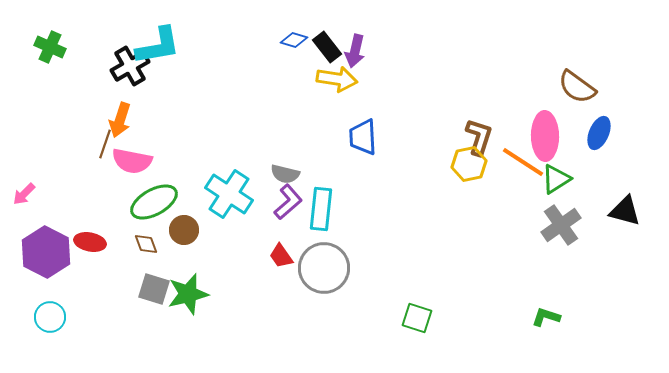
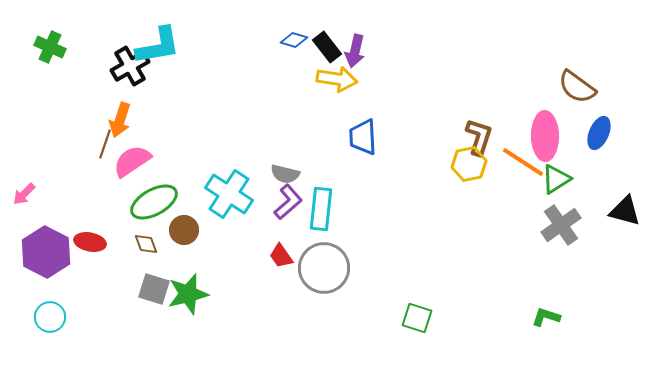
pink semicircle: rotated 135 degrees clockwise
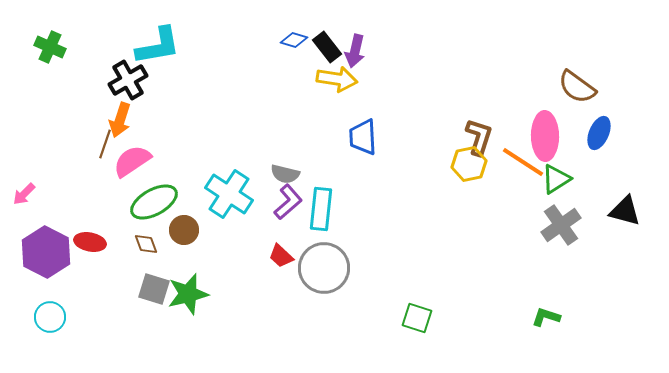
black cross: moved 2 px left, 14 px down
red trapezoid: rotated 12 degrees counterclockwise
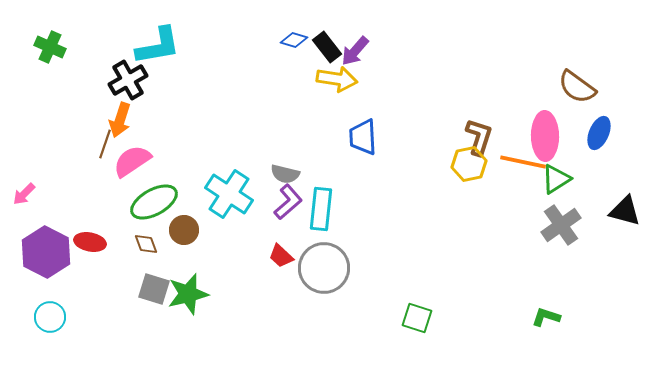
purple arrow: rotated 28 degrees clockwise
orange line: rotated 21 degrees counterclockwise
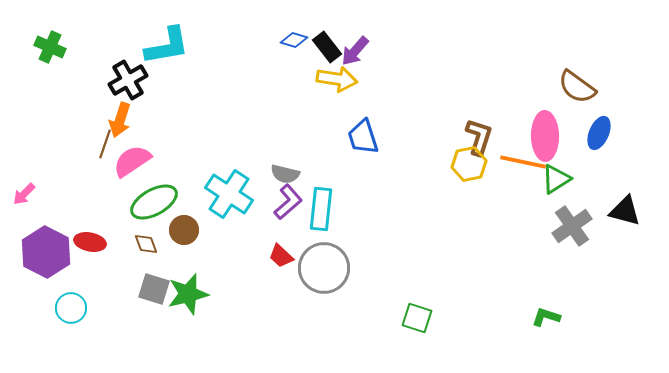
cyan L-shape: moved 9 px right
blue trapezoid: rotated 15 degrees counterclockwise
gray cross: moved 11 px right, 1 px down
cyan circle: moved 21 px right, 9 px up
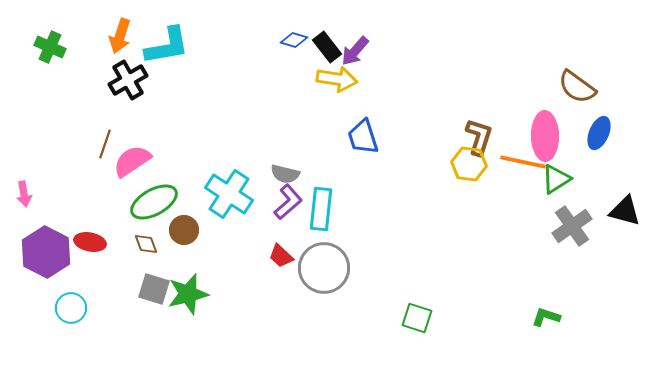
orange arrow: moved 84 px up
yellow hexagon: rotated 20 degrees clockwise
pink arrow: rotated 55 degrees counterclockwise
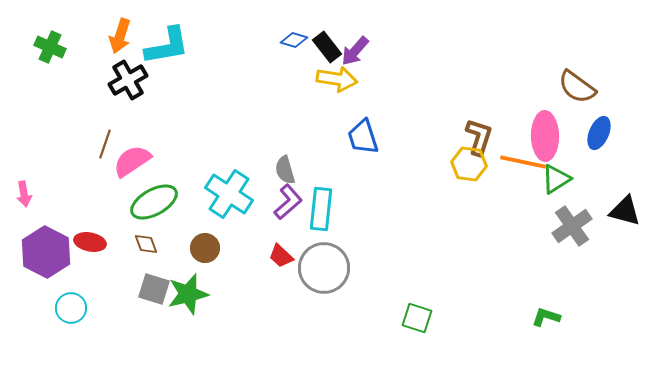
gray semicircle: moved 4 px up; rotated 60 degrees clockwise
brown circle: moved 21 px right, 18 px down
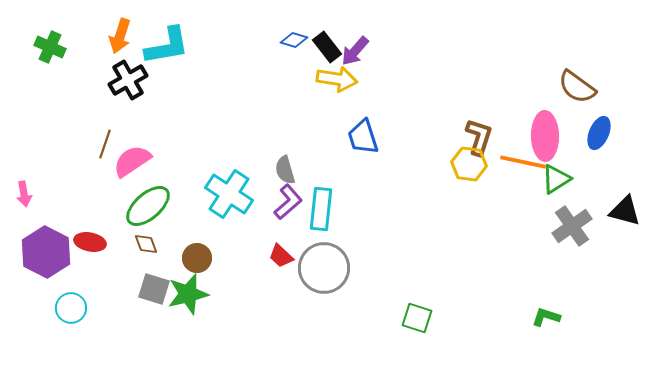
green ellipse: moved 6 px left, 4 px down; rotated 12 degrees counterclockwise
brown circle: moved 8 px left, 10 px down
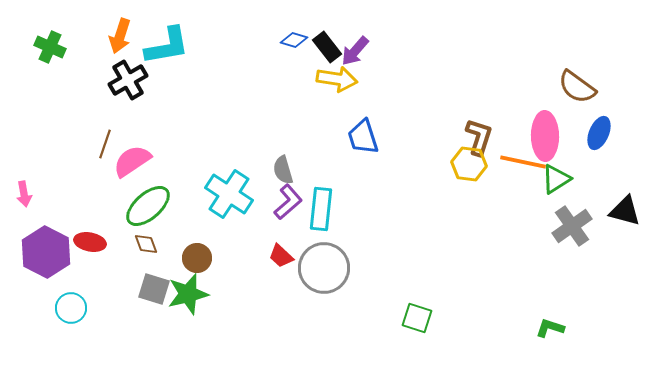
gray semicircle: moved 2 px left
green L-shape: moved 4 px right, 11 px down
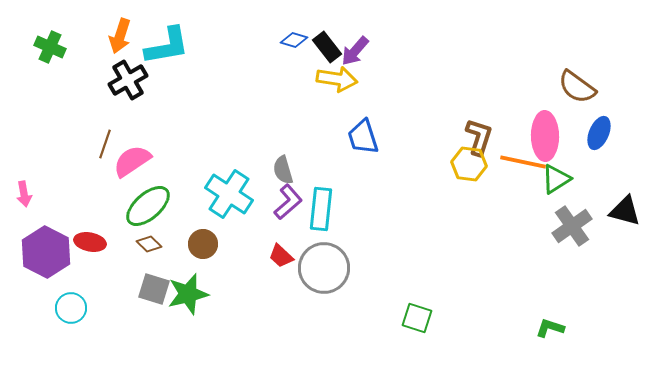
brown diamond: moved 3 px right; rotated 25 degrees counterclockwise
brown circle: moved 6 px right, 14 px up
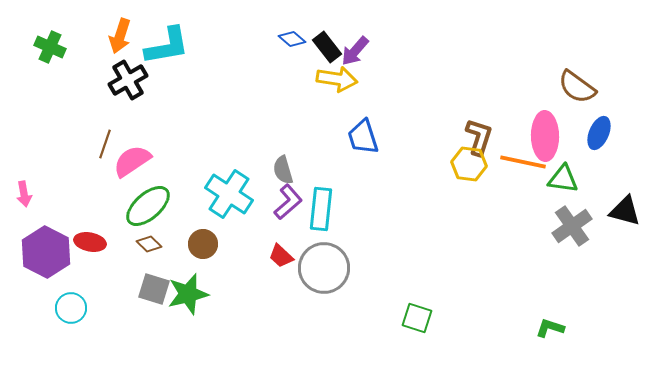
blue diamond: moved 2 px left, 1 px up; rotated 24 degrees clockwise
green triangle: moved 7 px right; rotated 40 degrees clockwise
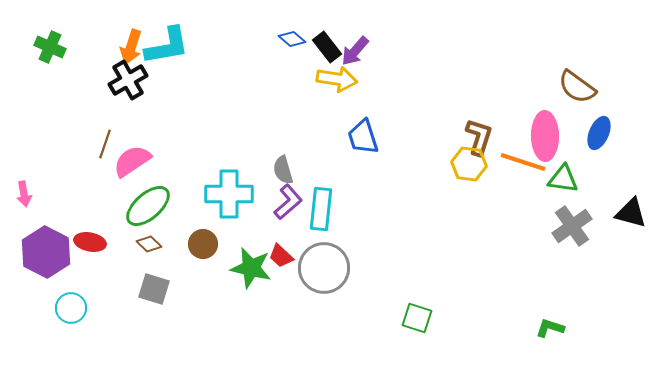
orange arrow: moved 11 px right, 11 px down
orange line: rotated 6 degrees clockwise
cyan cross: rotated 33 degrees counterclockwise
black triangle: moved 6 px right, 2 px down
green star: moved 63 px right, 26 px up; rotated 27 degrees clockwise
